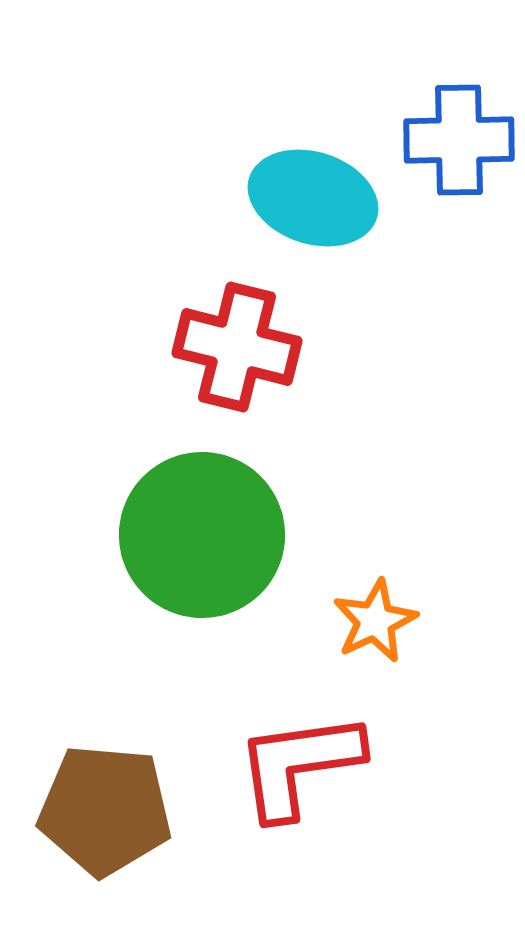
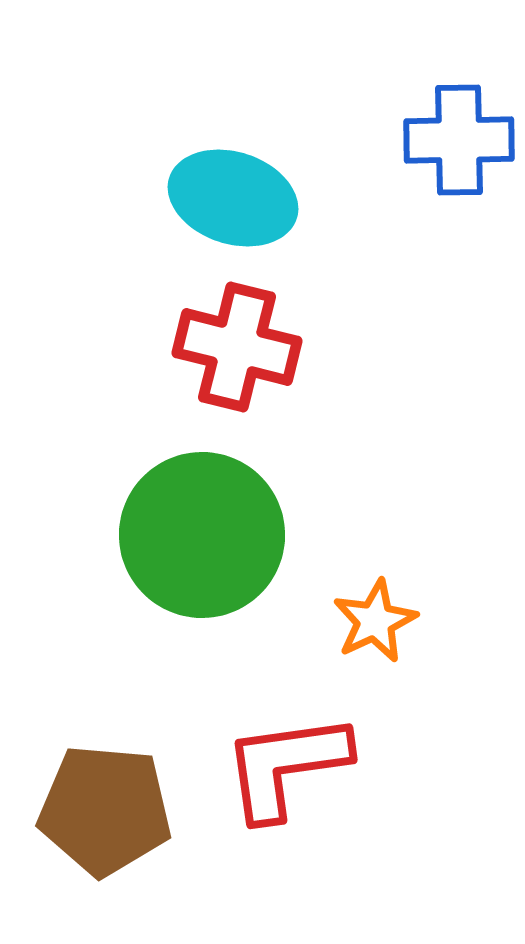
cyan ellipse: moved 80 px left
red L-shape: moved 13 px left, 1 px down
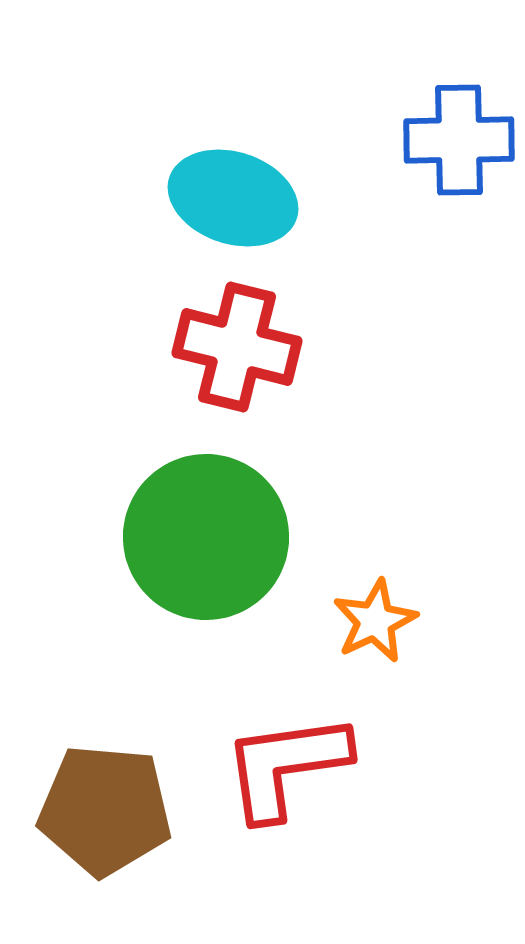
green circle: moved 4 px right, 2 px down
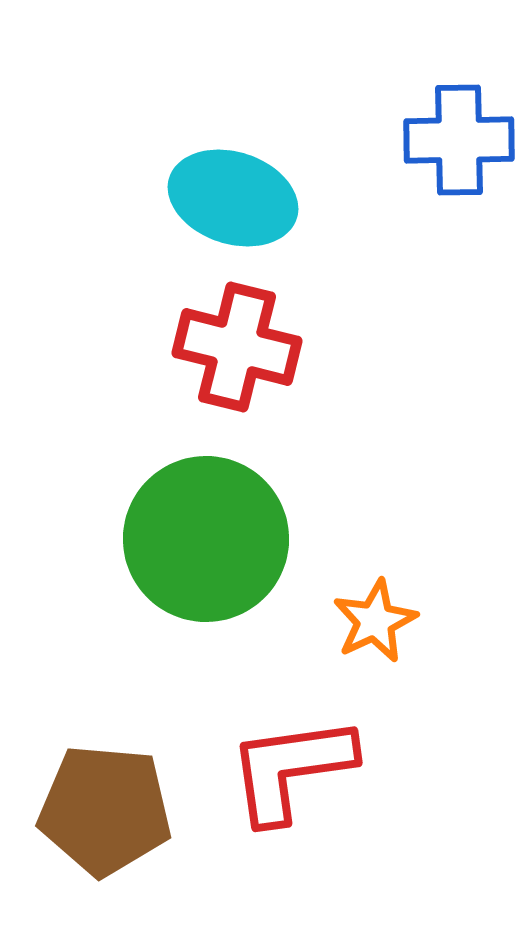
green circle: moved 2 px down
red L-shape: moved 5 px right, 3 px down
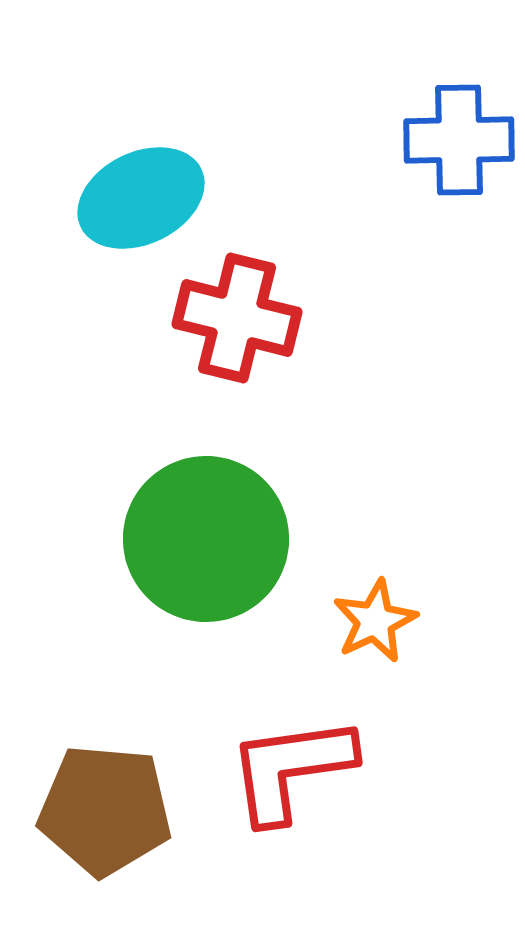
cyan ellipse: moved 92 px left; rotated 44 degrees counterclockwise
red cross: moved 29 px up
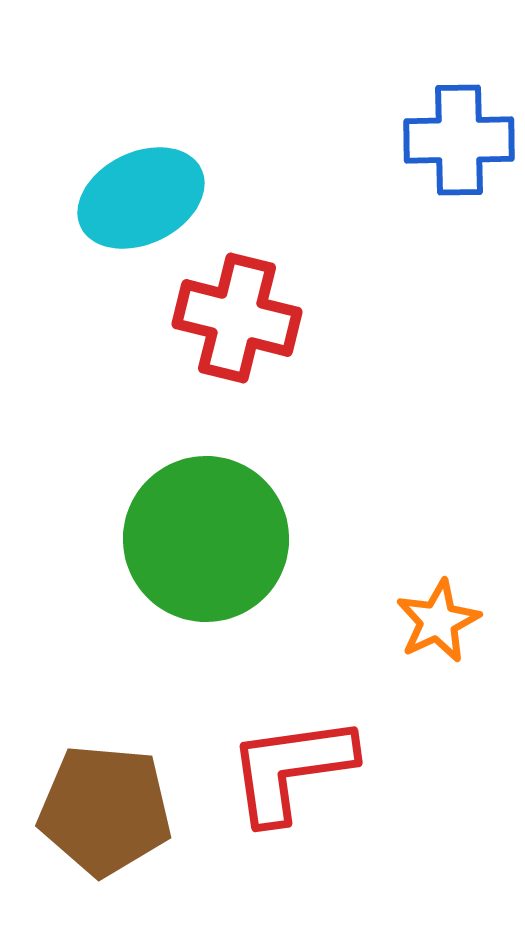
orange star: moved 63 px right
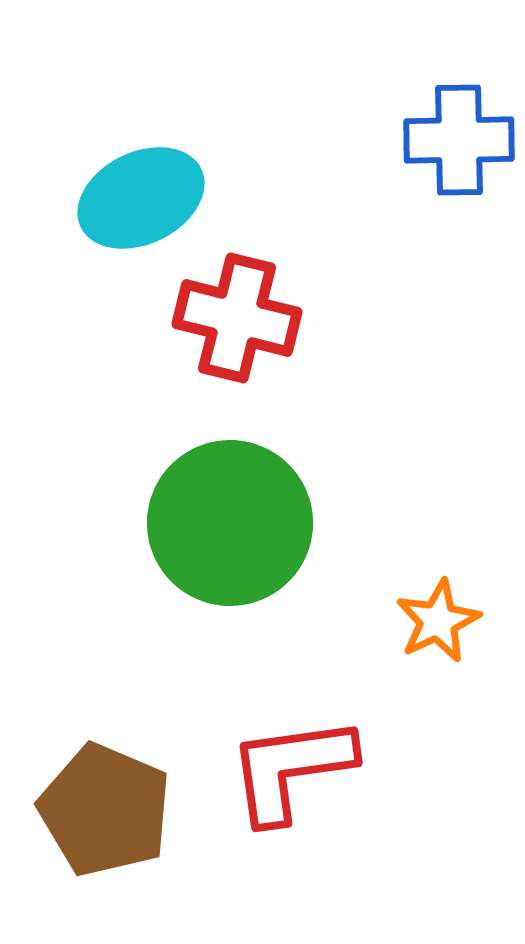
green circle: moved 24 px right, 16 px up
brown pentagon: rotated 18 degrees clockwise
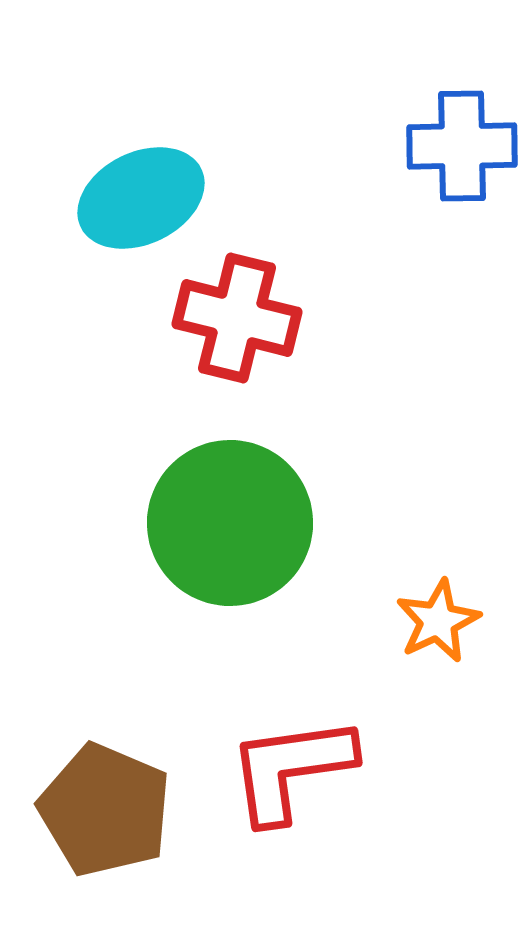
blue cross: moved 3 px right, 6 px down
